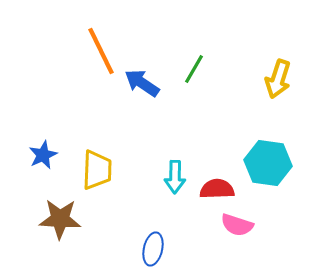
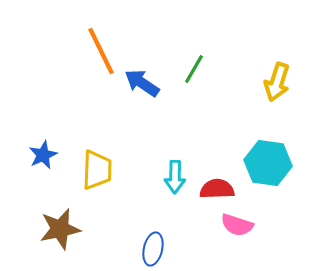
yellow arrow: moved 1 px left, 3 px down
brown star: moved 10 px down; rotated 15 degrees counterclockwise
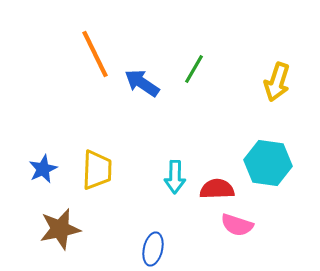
orange line: moved 6 px left, 3 px down
blue star: moved 14 px down
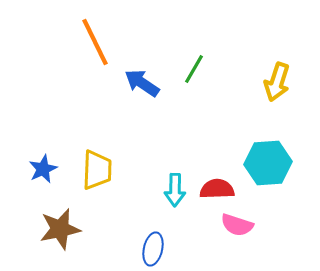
orange line: moved 12 px up
cyan hexagon: rotated 12 degrees counterclockwise
cyan arrow: moved 13 px down
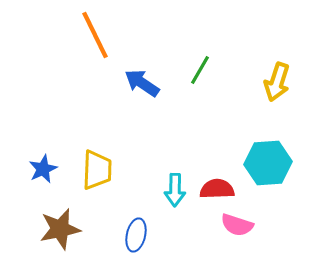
orange line: moved 7 px up
green line: moved 6 px right, 1 px down
blue ellipse: moved 17 px left, 14 px up
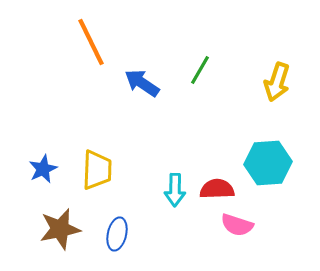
orange line: moved 4 px left, 7 px down
blue ellipse: moved 19 px left, 1 px up
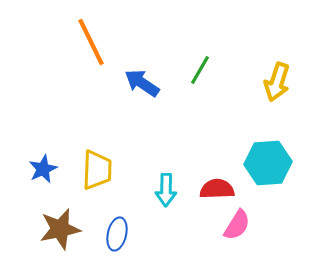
cyan arrow: moved 9 px left
pink semicircle: rotated 76 degrees counterclockwise
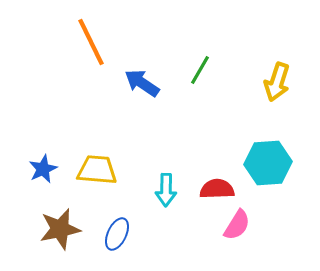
yellow trapezoid: rotated 87 degrees counterclockwise
blue ellipse: rotated 12 degrees clockwise
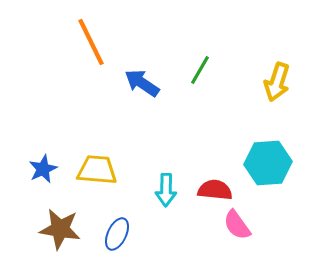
red semicircle: moved 2 px left, 1 px down; rotated 8 degrees clockwise
pink semicircle: rotated 112 degrees clockwise
brown star: rotated 21 degrees clockwise
